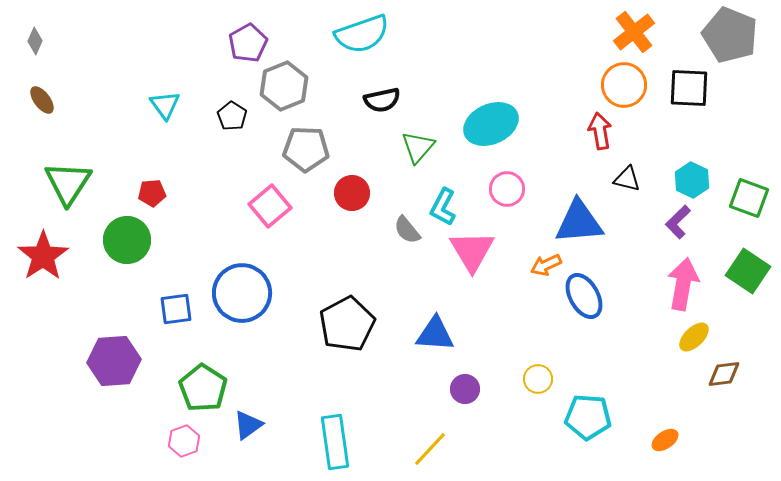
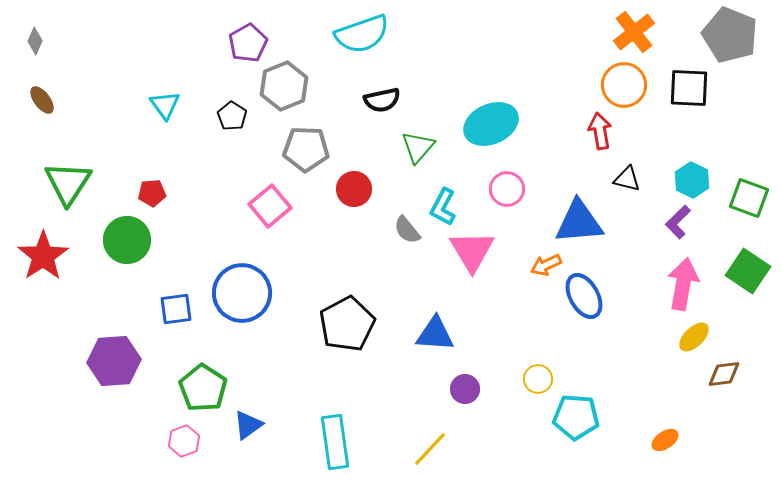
red circle at (352, 193): moved 2 px right, 4 px up
cyan pentagon at (588, 417): moved 12 px left
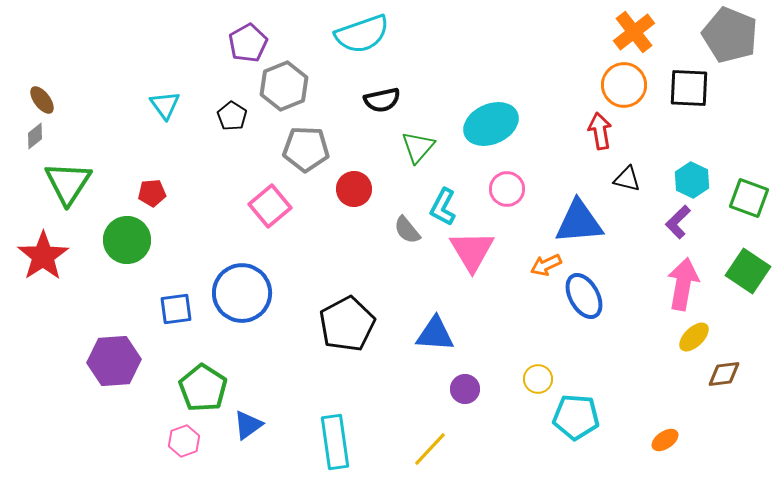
gray diamond at (35, 41): moved 95 px down; rotated 28 degrees clockwise
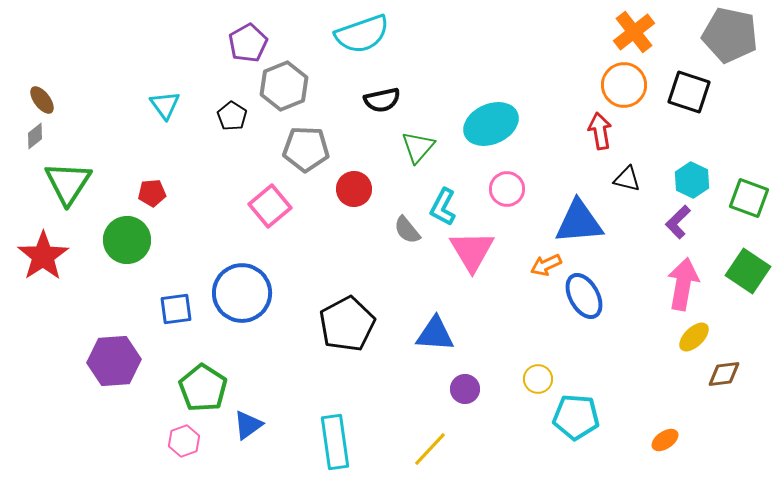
gray pentagon at (730, 35): rotated 10 degrees counterclockwise
black square at (689, 88): moved 4 px down; rotated 15 degrees clockwise
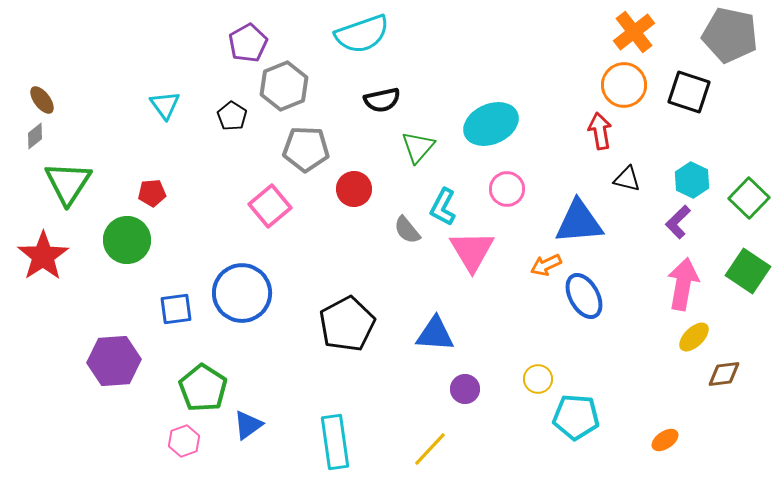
green square at (749, 198): rotated 24 degrees clockwise
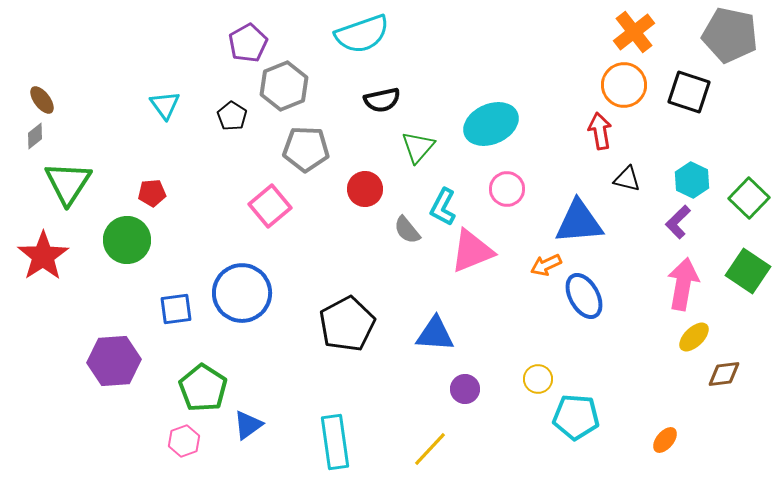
red circle at (354, 189): moved 11 px right
pink triangle at (472, 251): rotated 39 degrees clockwise
orange ellipse at (665, 440): rotated 16 degrees counterclockwise
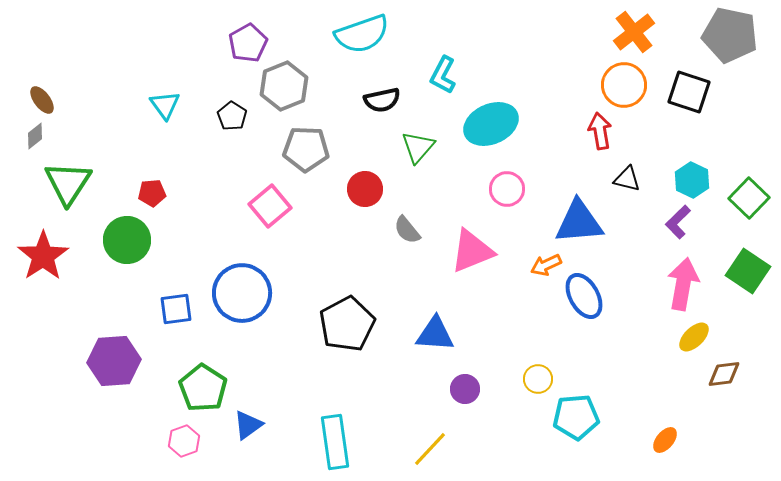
cyan L-shape at (443, 207): moved 132 px up
cyan pentagon at (576, 417): rotated 9 degrees counterclockwise
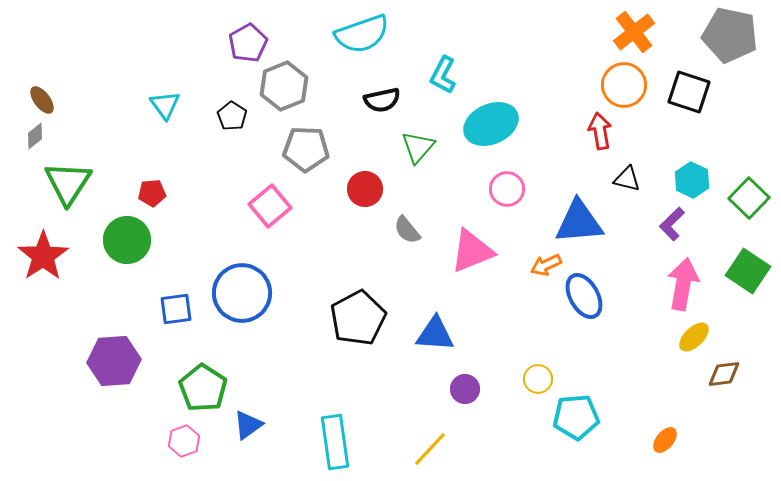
purple L-shape at (678, 222): moved 6 px left, 2 px down
black pentagon at (347, 324): moved 11 px right, 6 px up
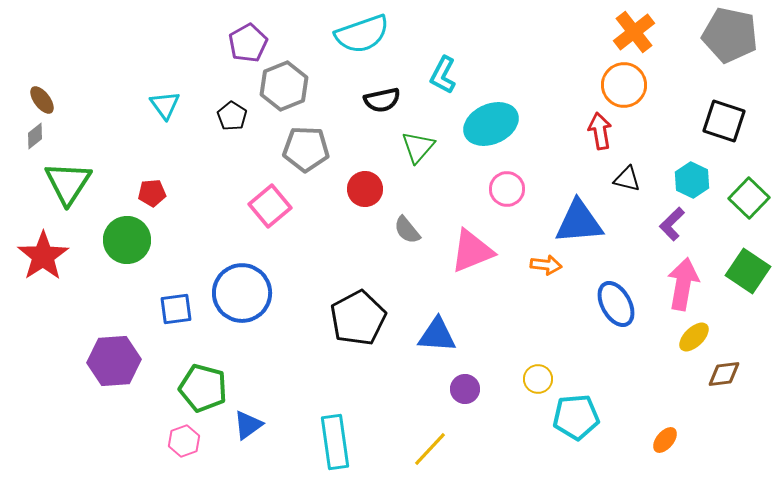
black square at (689, 92): moved 35 px right, 29 px down
orange arrow at (546, 265): rotated 148 degrees counterclockwise
blue ellipse at (584, 296): moved 32 px right, 8 px down
blue triangle at (435, 334): moved 2 px right, 1 px down
green pentagon at (203, 388): rotated 18 degrees counterclockwise
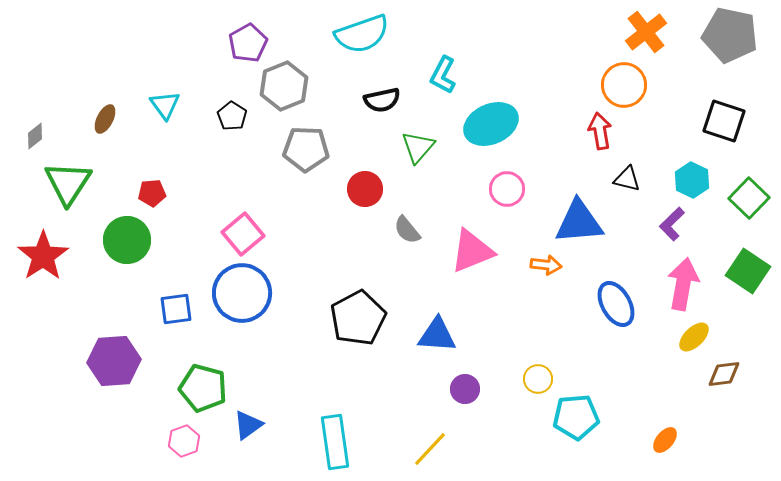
orange cross at (634, 32): moved 12 px right
brown ellipse at (42, 100): moved 63 px right, 19 px down; rotated 64 degrees clockwise
pink square at (270, 206): moved 27 px left, 28 px down
